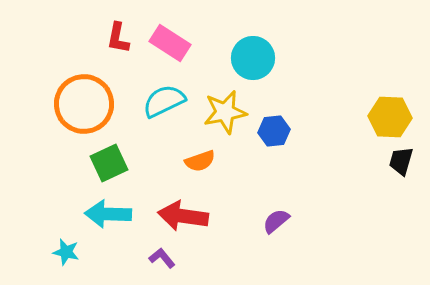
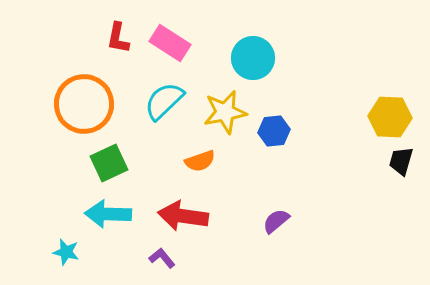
cyan semicircle: rotated 18 degrees counterclockwise
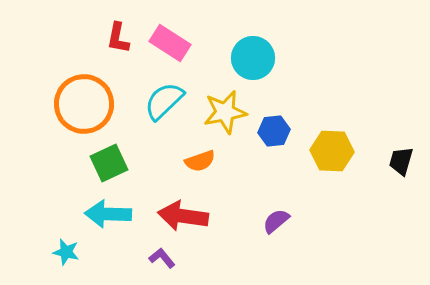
yellow hexagon: moved 58 px left, 34 px down
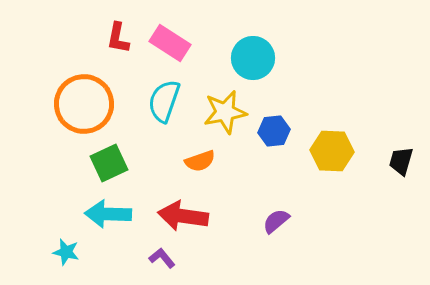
cyan semicircle: rotated 27 degrees counterclockwise
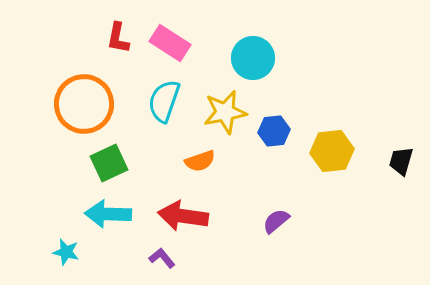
yellow hexagon: rotated 9 degrees counterclockwise
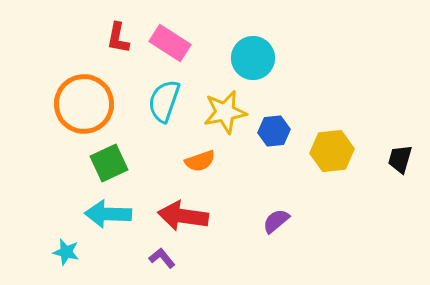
black trapezoid: moved 1 px left, 2 px up
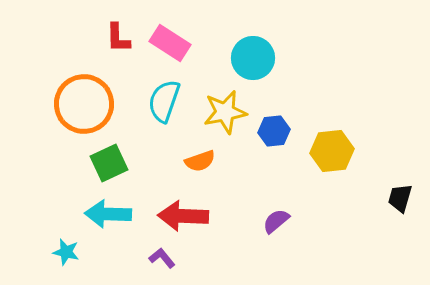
red L-shape: rotated 12 degrees counterclockwise
black trapezoid: moved 39 px down
red arrow: rotated 6 degrees counterclockwise
